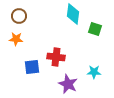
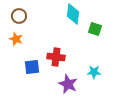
orange star: rotated 16 degrees clockwise
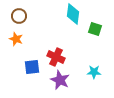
red cross: rotated 18 degrees clockwise
purple star: moved 8 px left, 4 px up
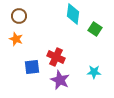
green square: rotated 16 degrees clockwise
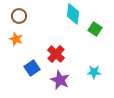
red cross: moved 3 px up; rotated 18 degrees clockwise
blue square: moved 1 px down; rotated 28 degrees counterclockwise
